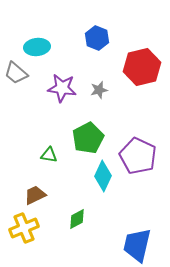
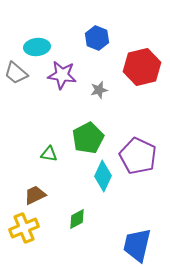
purple star: moved 13 px up
green triangle: moved 1 px up
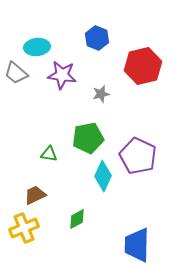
red hexagon: moved 1 px right, 1 px up
gray star: moved 2 px right, 4 px down
green pentagon: rotated 16 degrees clockwise
blue trapezoid: rotated 12 degrees counterclockwise
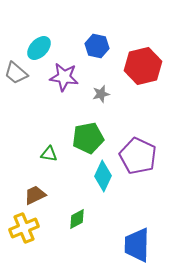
blue hexagon: moved 8 px down; rotated 10 degrees counterclockwise
cyan ellipse: moved 2 px right, 1 px down; rotated 40 degrees counterclockwise
purple star: moved 2 px right, 2 px down
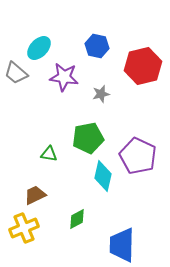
cyan diamond: rotated 12 degrees counterclockwise
blue trapezoid: moved 15 px left
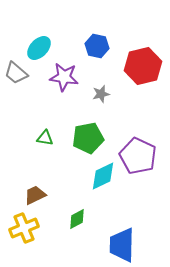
green triangle: moved 4 px left, 16 px up
cyan diamond: rotated 52 degrees clockwise
